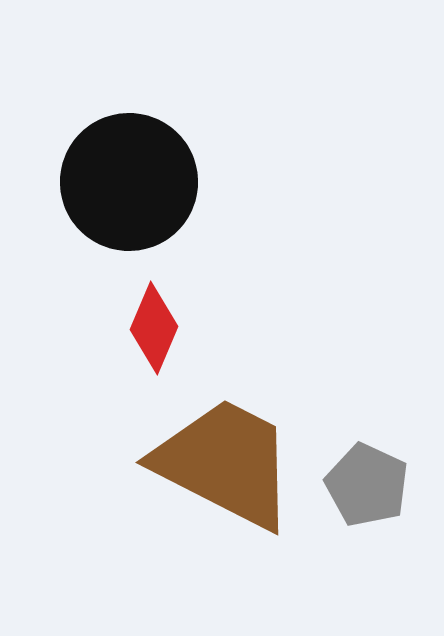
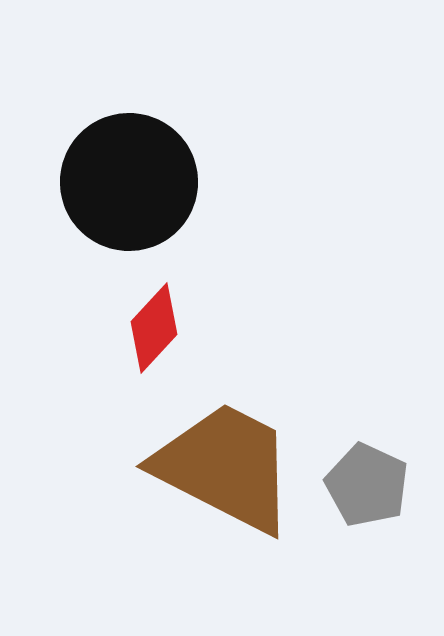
red diamond: rotated 20 degrees clockwise
brown trapezoid: moved 4 px down
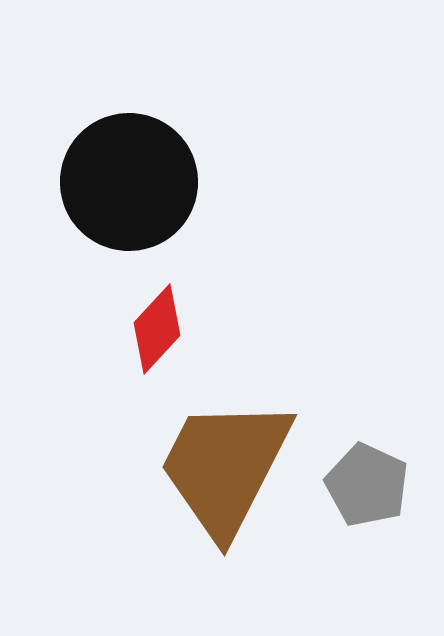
red diamond: moved 3 px right, 1 px down
brown trapezoid: rotated 90 degrees counterclockwise
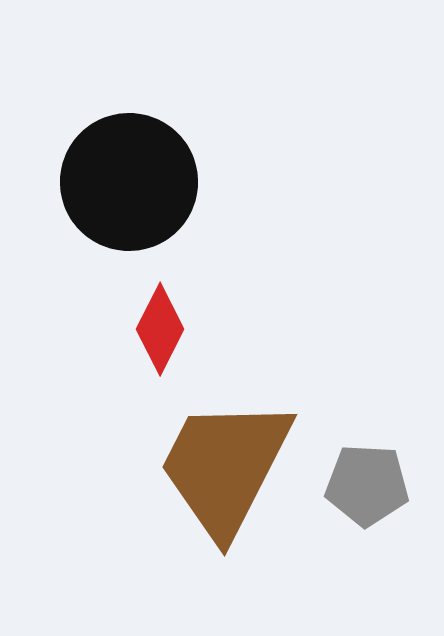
red diamond: moved 3 px right; rotated 16 degrees counterclockwise
gray pentagon: rotated 22 degrees counterclockwise
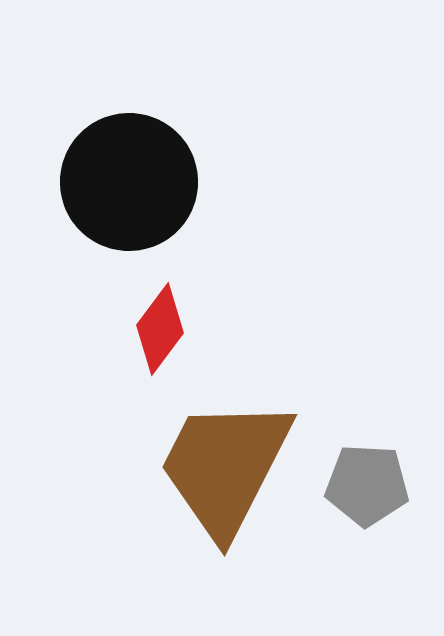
red diamond: rotated 10 degrees clockwise
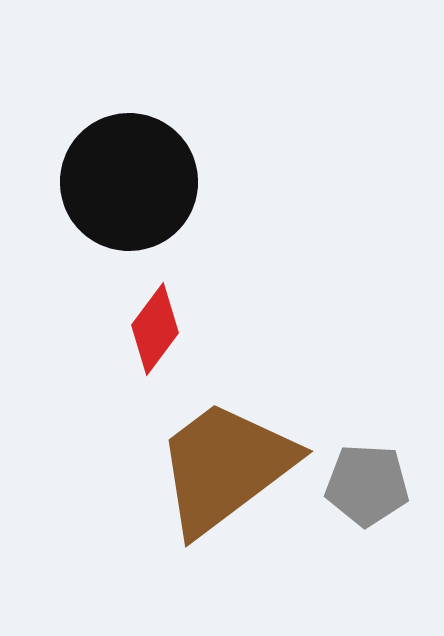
red diamond: moved 5 px left
brown trapezoid: rotated 26 degrees clockwise
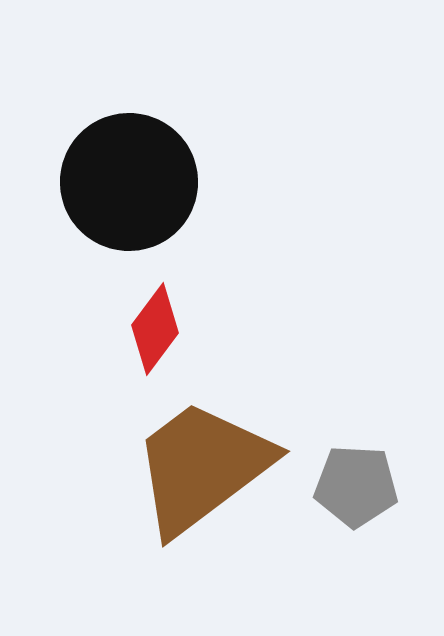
brown trapezoid: moved 23 px left
gray pentagon: moved 11 px left, 1 px down
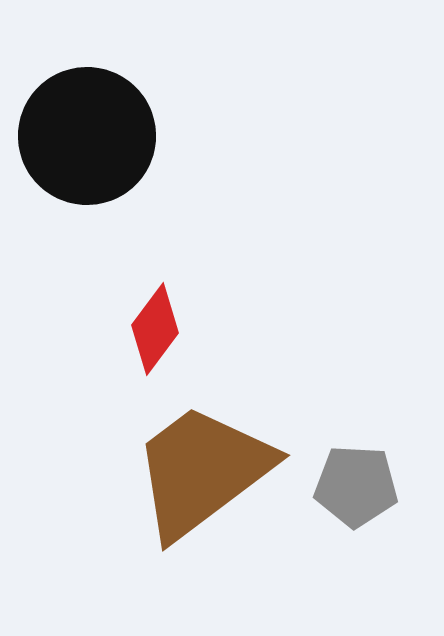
black circle: moved 42 px left, 46 px up
brown trapezoid: moved 4 px down
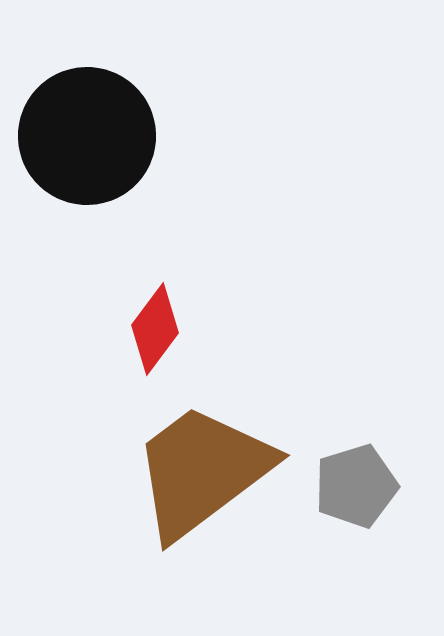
gray pentagon: rotated 20 degrees counterclockwise
